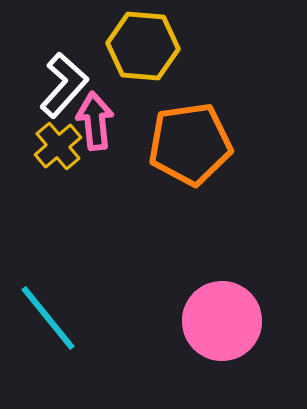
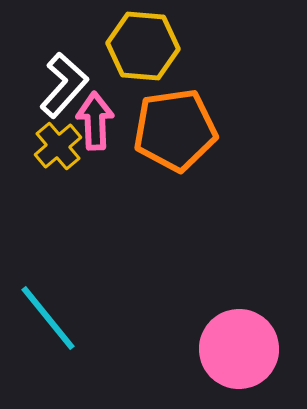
pink arrow: rotated 4 degrees clockwise
orange pentagon: moved 15 px left, 14 px up
pink circle: moved 17 px right, 28 px down
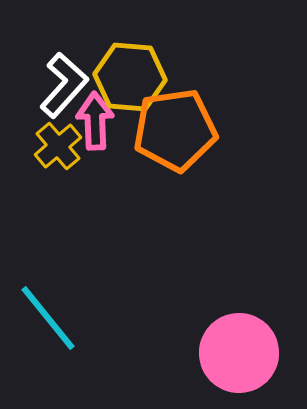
yellow hexagon: moved 13 px left, 31 px down
pink circle: moved 4 px down
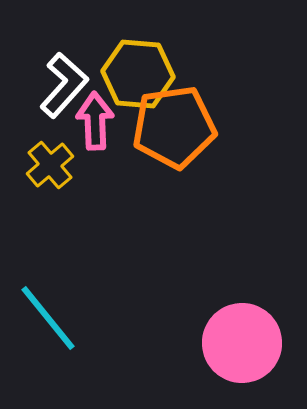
yellow hexagon: moved 8 px right, 3 px up
orange pentagon: moved 1 px left, 3 px up
yellow cross: moved 8 px left, 19 px down
pink circle: moved 3 px right, 10 px up
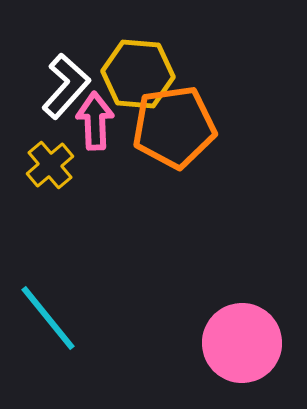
white L-shape: moved 2 px right, 1 px down
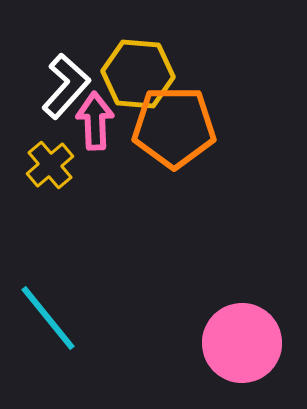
orange pentagon: rotated 8 degrees clockwise
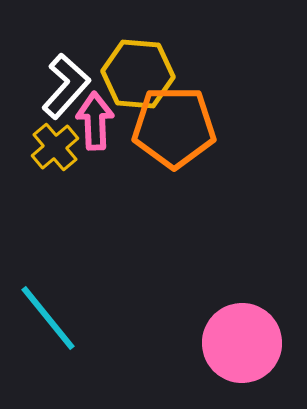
yellow cross: moved 5 px right, 18 px up
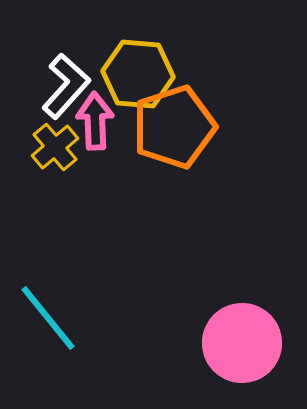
orange pentagon: rotated 18 degrees counterclockwise
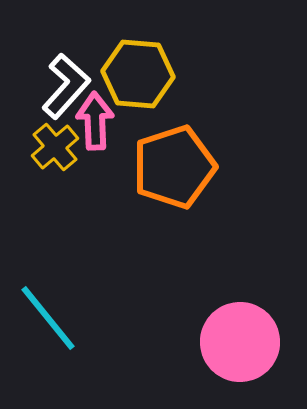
orange pentagon: moved 40 px down
pink circle: moved 2 px left, 1 px up
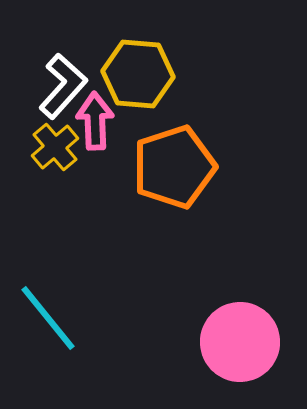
white L-shape: moved 3 px left
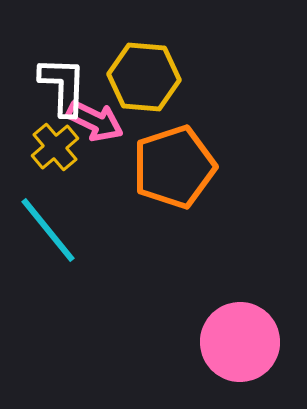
yellow hexagon: moved 6 px right, 3 px down
white L-shape: rotated 40 degrees counterclockwise
pink arrow: rotated 118 degrees clockwise
cyan line: moved 88 px up
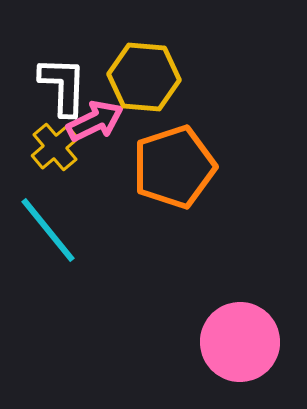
pink arrow: rotated 52 degrees counterclockwise
